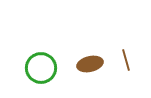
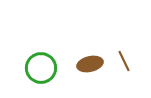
brown line: moved 2 px left, 1 px down; rotated 10 degrees counterclockwise
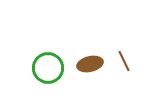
green circle: moved 7 px right
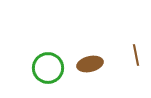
brown line: moved 12 px right, 6 px up; rotated 15 degrees clockwise
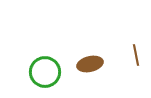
green circle: moved 3 px left, 4 px down
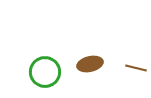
brown line: moved 13 px down; rotated 65 degrees counterclockwise
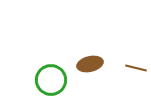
green circle: moved 6 px right, 8 px down
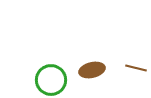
brown ellipse: moved 2 px right, 6 px down
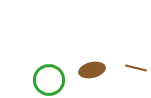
green circle: moved 2 px left
